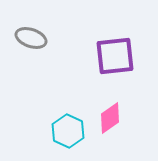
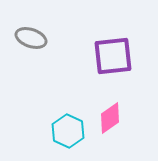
purple square: moved 2 px left
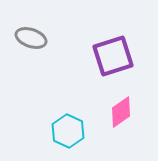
purple square: rotated 12 degrees counterclockwise
pink diamond: moved 11 px right, 6 px up
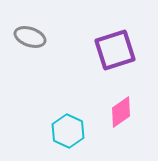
gray ellipse: moved 1 px left, 1 px up
purple square: moved 2 px right, 6 px up
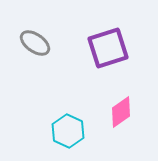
gray ellipse: moved 5 px right, 6 px down; rotated 16 degrees clockwise
purple square: moved 7 px left, 2 px up
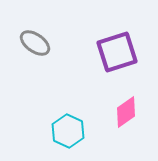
purple square: moved 9 px right, 4 px down
pink diamond: moved 5 px right
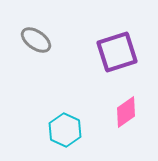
gray ellipse: moved 1 px right, 3 px up
cyan hexagon: moved 3 px left, 1 px up
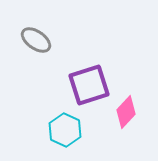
purple square: moved 28 px left, 33 px down
pink diamond: rotated 12 degrees counterclockwise
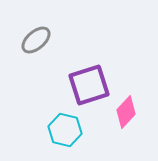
gray ellipse: rotated 76 degrees counterclockwise
cyan hexagon: rotated 12 degrees counterclockwise
